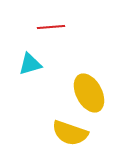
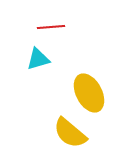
cyan triangle: moved 8 px right, 5 px up
yellow semicircle: rotated 21 degrees clockwise
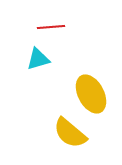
yellow ellipse: moved 2 px right, 1 px down
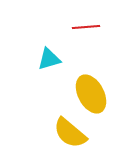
red line: moved 35 px right
cyan triangle: moved 11 px right
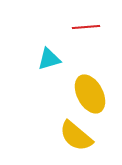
yellow ellipse: moved 1 px left
yellow semicircle: moved 6 px right, 3 px down
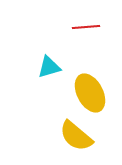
cyan triangle: moved 8 px down
yellow ellipse: moved 1 px up
